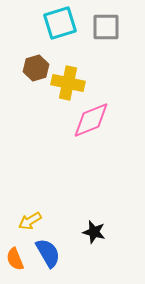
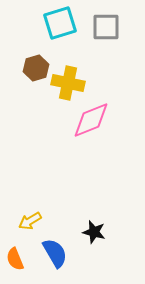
blue semicircle: moved 7 px right
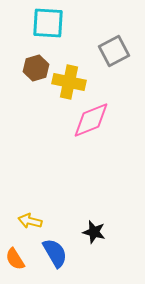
cyan square: moved 12 px left; rotated 20 degrees clockwise
gray square: moved 8 px right, 24 px down; rotated 28 degrees counterclockwise
yellow cross: moved 1 px right, 1 px up
yellow arrow: rotated 45 degrees clockwise
orange semicircle: rotated 10 degrees counterclockwise
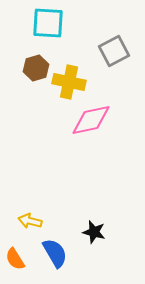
pink diamond: rotated 9 degrees clockwise
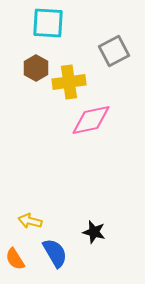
brown hexagon: rotated 15 degrees counterclockwise
yellow cross: rotated 20 degrees counterclockwise
